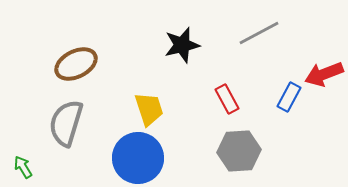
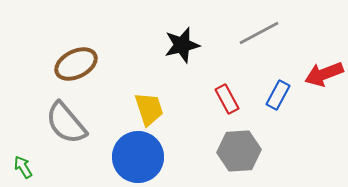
blue rectangle: moved 11 px left, 2 px up
gray semicircle: rotated 57 degrees counterclockwise
blue circle: moved 1 px up
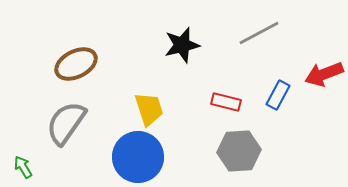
red rectangle: moved 1 px left, 3 px down; rotated 48 degrees counterclockwise
gray semicircle: rotated 75 degrees clockwise
